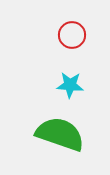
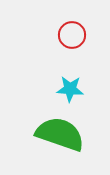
cyan star: moved 4 px down
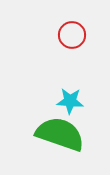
cyan star: moved 12 px down
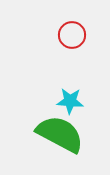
green semicircle: rotated 9 degrees clockwise
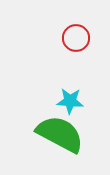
red circle: moved 4 px right, 3 px down
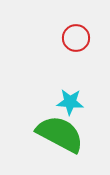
cyan star: moved 1 px down
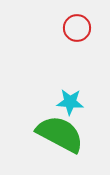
red circle: moved 1 px right, 10 px up
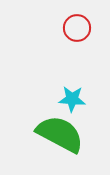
cyan star: moved 2 px right, 3 px up
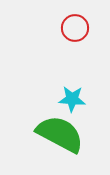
red circle: moved 2 px left
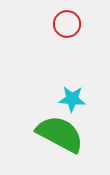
red circle: moved 8 px left, 4 px up
